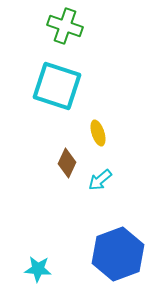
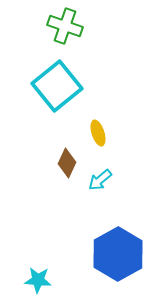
cyan square: rotated 33 degrees clockwise
blue hexagon: rotated 9 degrees counterclockwise
cyan star: moved 11 px down
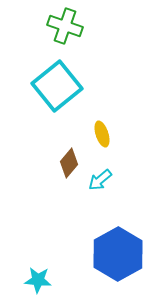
yellow ellipse: moved 4 px right, 1 px down
brown diamond: moved 2 px right; rotated 16 degrees clockwise
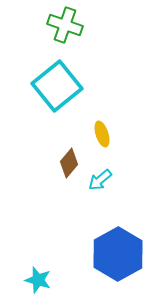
green cross: moved 1 px up
cyan star: rotated 12 degrees clockwise
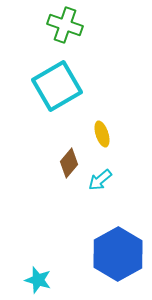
cyan square: rotated 9 degrees clockwise
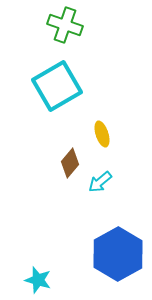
brown diamond: moved 1 px right
cyan arrow: moved 2 px down
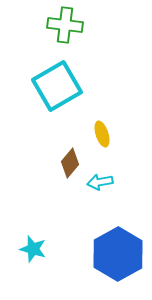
green cross: rotated 12 degrees counterclockwise
cyan arrow: rotated 30 degrees clockwise
cyan star: moved 5 px left, 31 px up
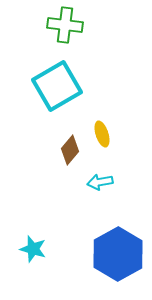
brown diamond: moved 13 px up
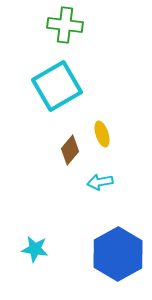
cyan star: moved 2 px right; rotated 8 degrees counterclockwise
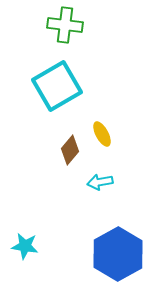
yellow ellipse: rotated 10 degrees counterclockwise
cyan star: moved 10 px left, 3 px up
